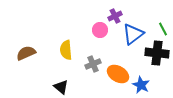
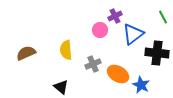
green line: moved 12 px up
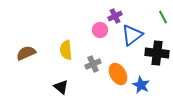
blue triangle: moved 1 px left, 1 px down
orange ellipse: rotated 30 degrees clockwise
